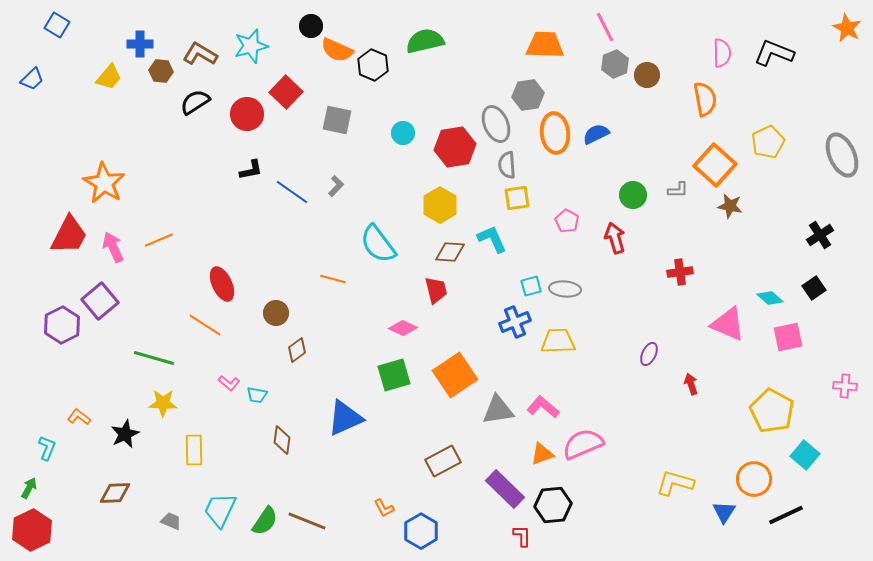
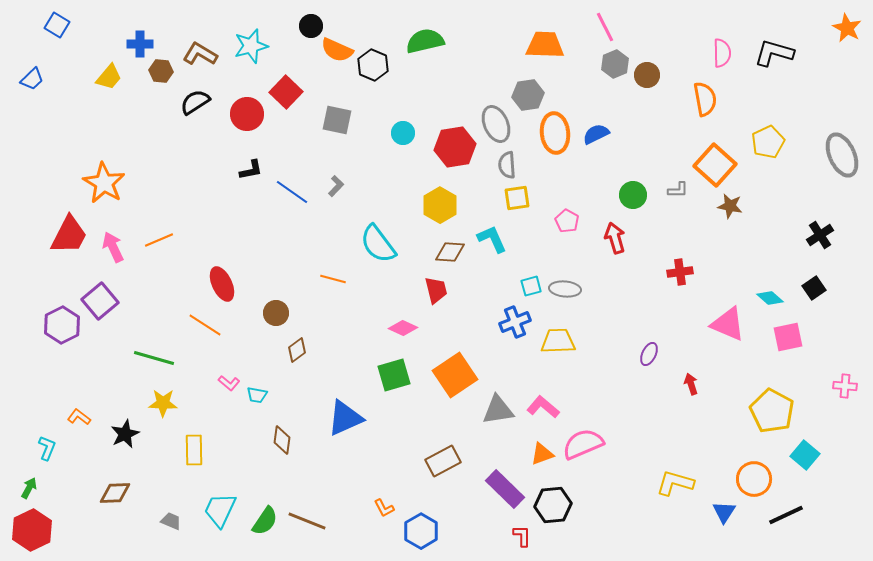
black L-shape at (774, 53): rotated 6 degrees counterclockwise
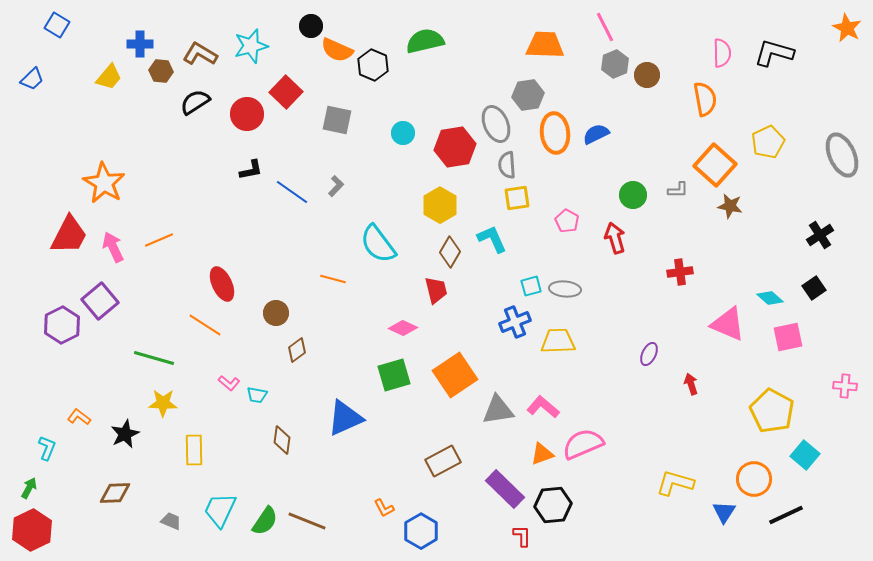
brown diamond at (450, 252): rotated 64 degrees counterclockwise
